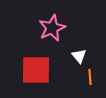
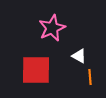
white triangle: rotated 21 degrees counterclockwise
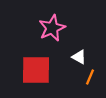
white triangle: moved 1 px down
orange line: rotated 28 degrees clockwise
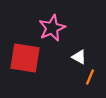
red square: moved 11 px left, 12 px up; rotated 8 degrees clockwise
